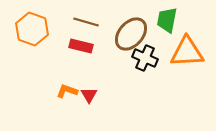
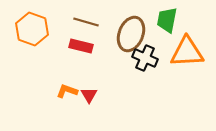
brown ellipse: rotated 20 degrees counterclockwise
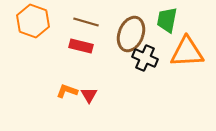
orange hexagon: moved 1 px right, 8 px up
